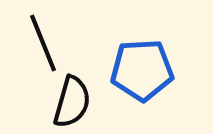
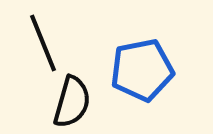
blue pentagon: rotated 8 degrees counterclockwise
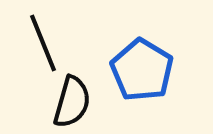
blue pentagon: rotated 30 degrees counterclockwise
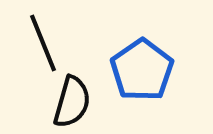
blue pentagon: rotated 6 degrees clockwise
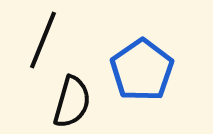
black line: moved 3 px up; rotated 44 degrees clockwise
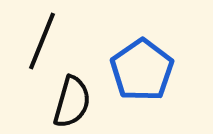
black line: moved 1 px left, 1 px down
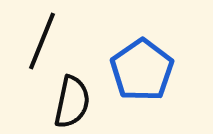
black semicircle: rotated 4 degrees counterclockwise
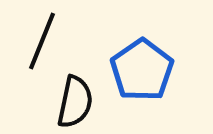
black semicircle: moved 3 px right
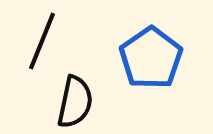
blue pentagon: moved 9 px right, 12 px up
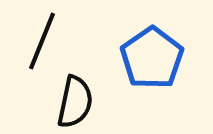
blue pentagon: moved 1 px right
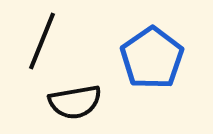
black semicircle: rotated 68 degrees clockwise
